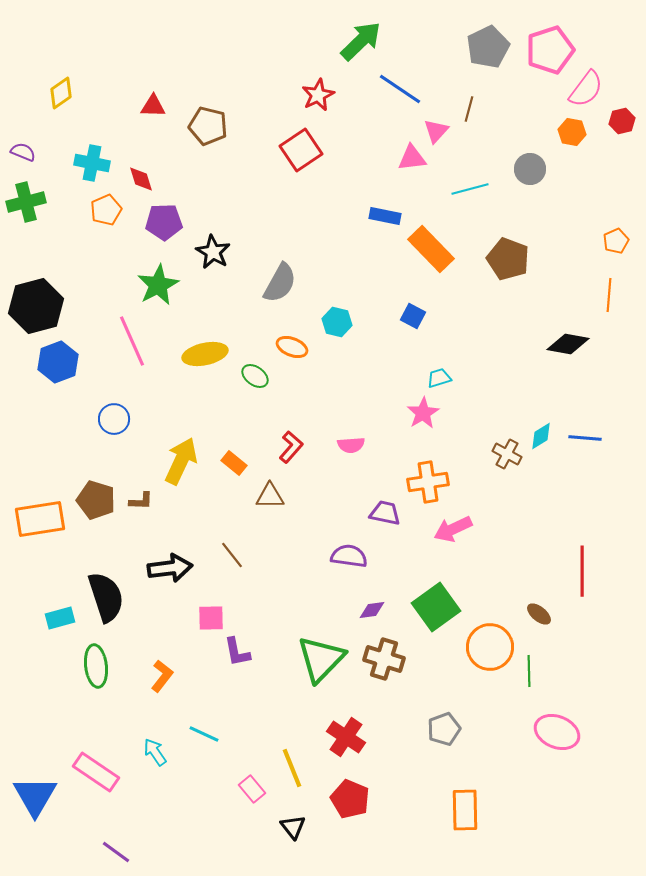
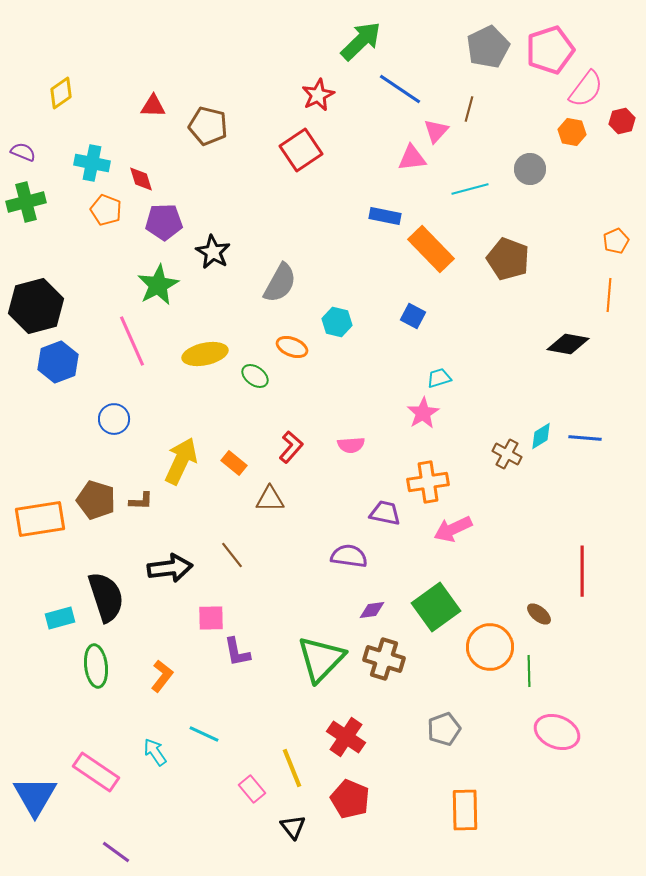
orange pentagon at (106, 210): rotated 28 degrees counterclockwise
brown triangle at (270, 496): moved 3 px down
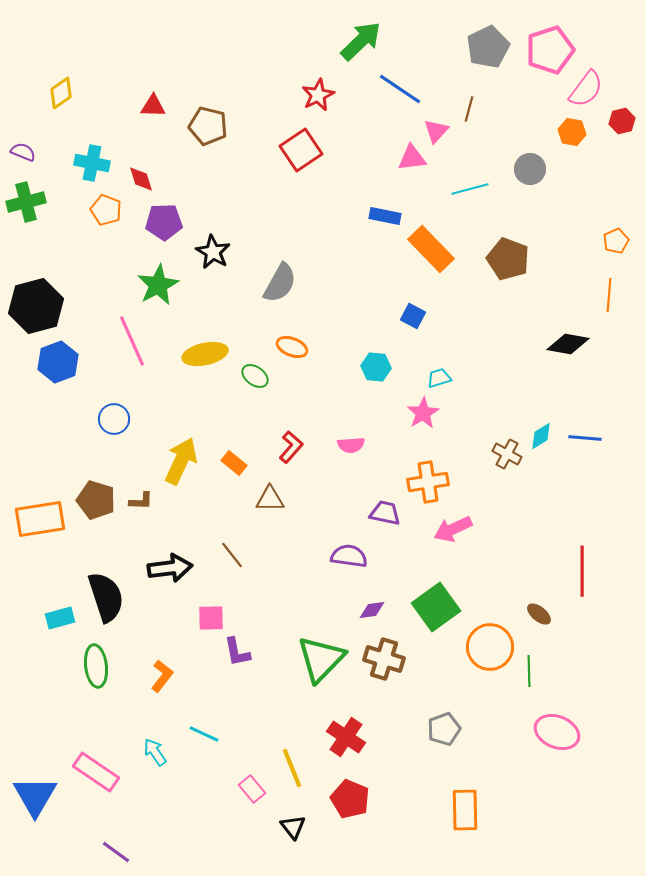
cyan hexagon at (337, 322): moved 39 px right, 45 px down; rotated 8 degrees counterclockwise
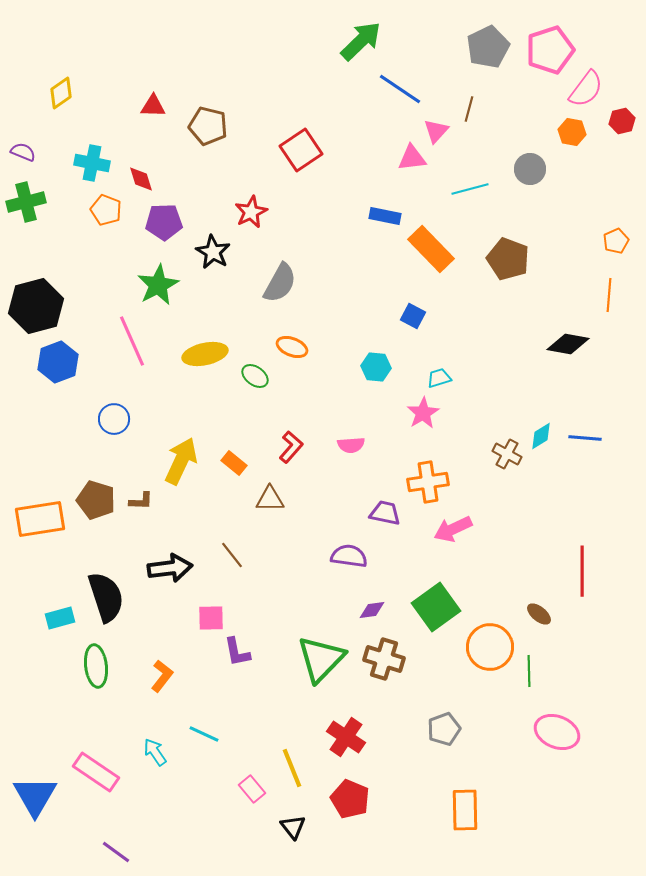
red star at (318, 95): moved 67 px left, 117 px down
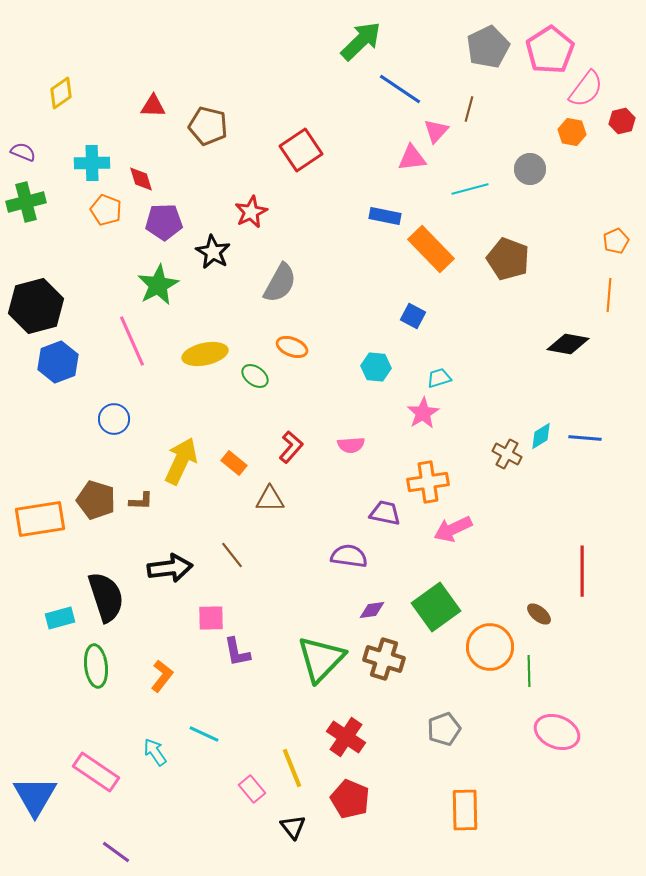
pink pentagon at (550, 50): rotated 15 degrees counterclockwise
cyan cross at (92, 163): rotated 12 degrees counterclockwise
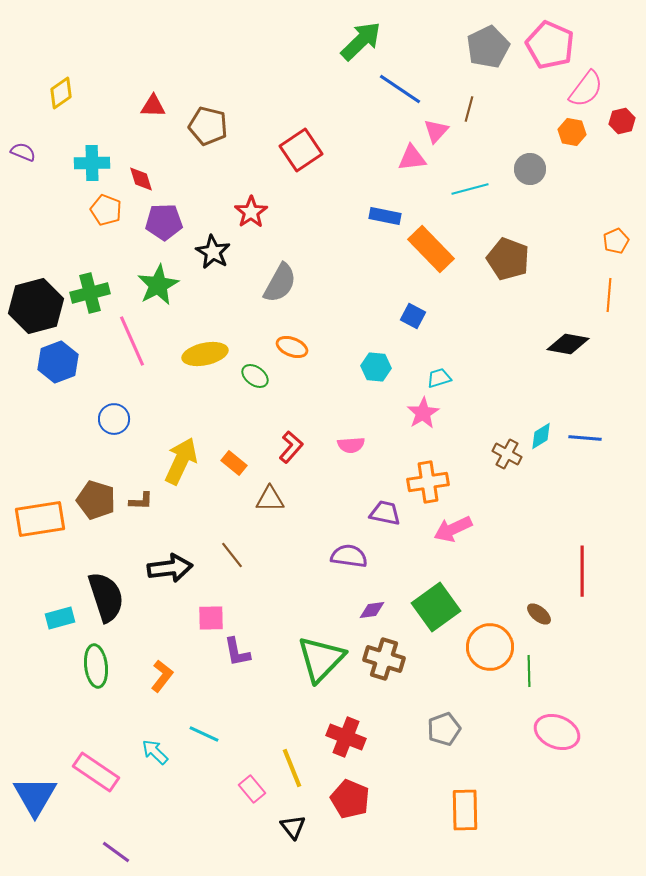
pink pentagon at (550, 50): moved 5 px up; rotated 15 degrees counterclockwise
green cross at (26, 202): moved 64 px right, 91 px down
red star at (251, 212): rotated 8 degrees counterclockwise
red cross at (346, 737): rotated 12 degrees counterclockwise
cyan arrow at (155, 752): rotated 12 degrees counterclockwise
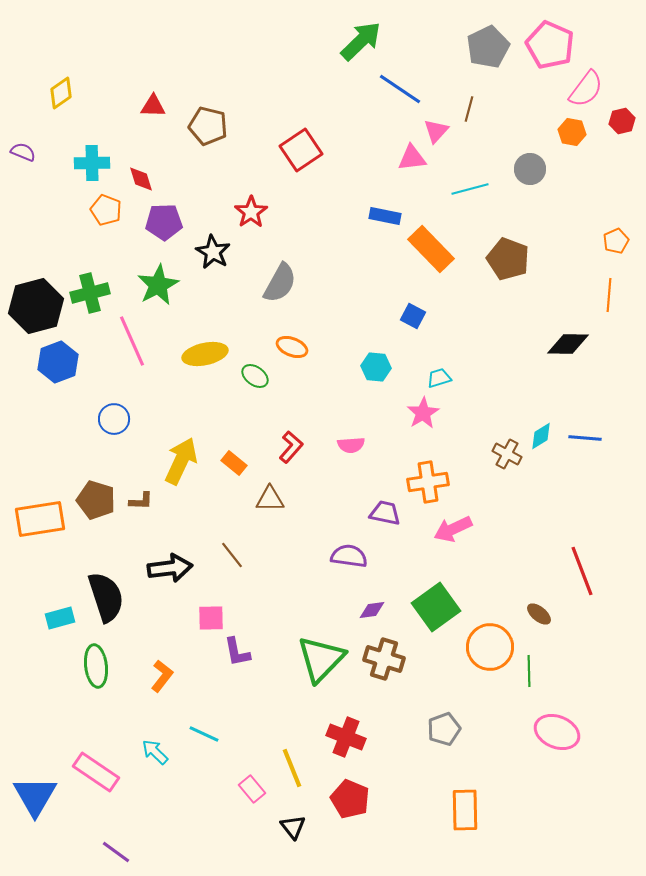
black diamond at (568, 344): rotated 9 degrees counterclockwise
red line at (582, 571): rotated 21 degrees counterclockwise
